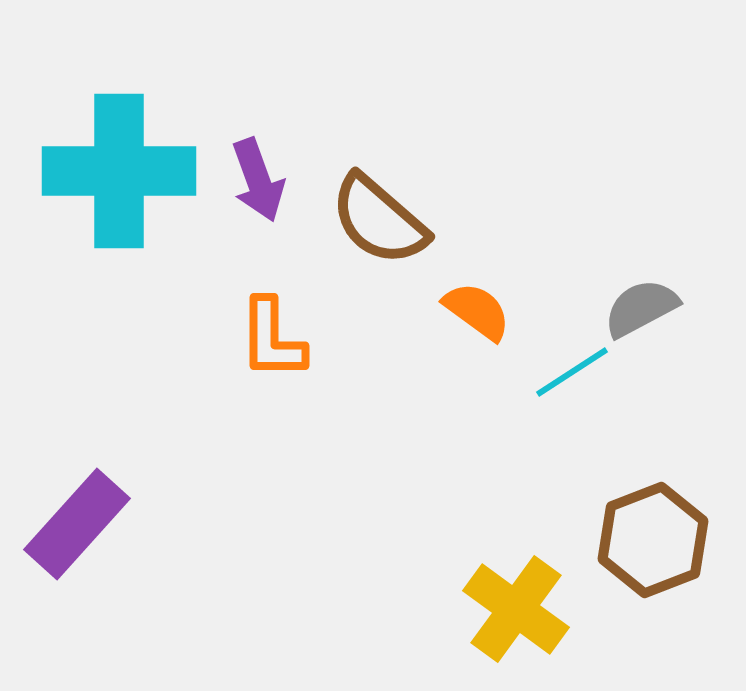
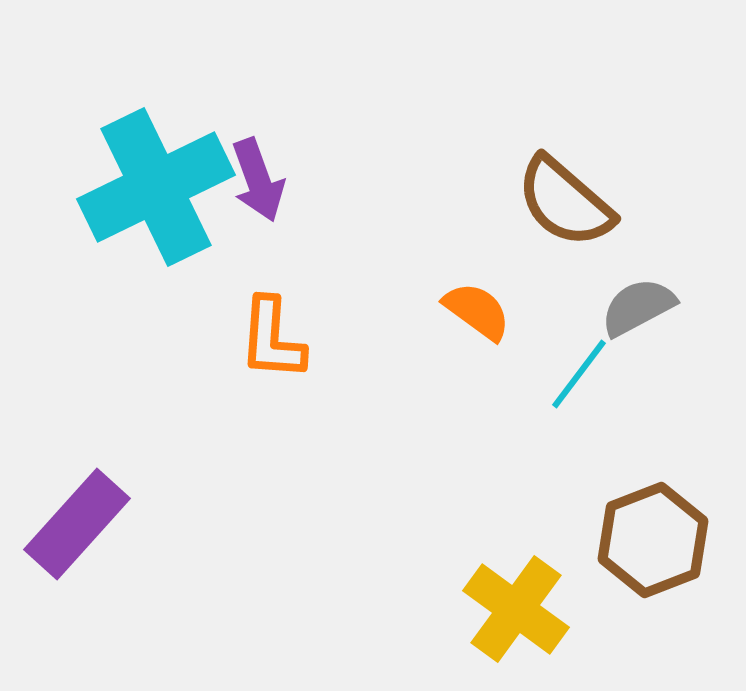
cyan cross: moved 37 px right, 16 px down; rotated 26 degrees counterclockwise
brown semicircle: moved 186 px right, 18 px up
gray semicircle: moved 3 px left, 1 px up
orange L-shape: rotated 4 degrees clockwise
cyan line: moved 7 px right, 2 px down; rotated 20 degrees counterclockwise
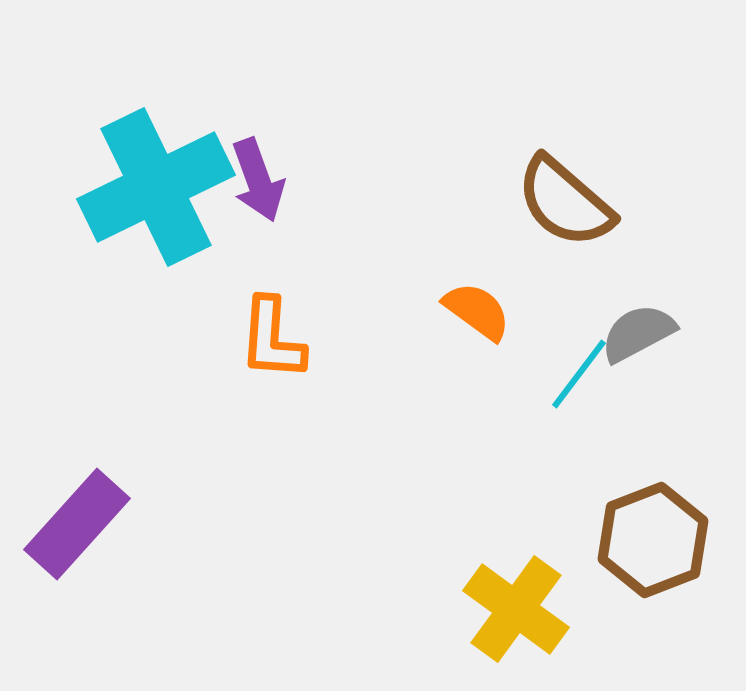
gray semicircle: moved 26 px down
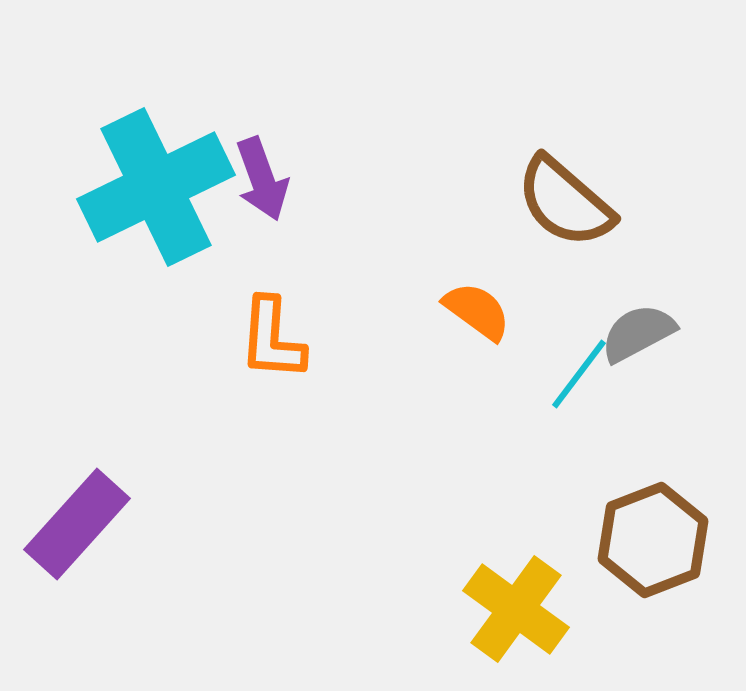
purple arrow: moved 4 px right, 1 px up
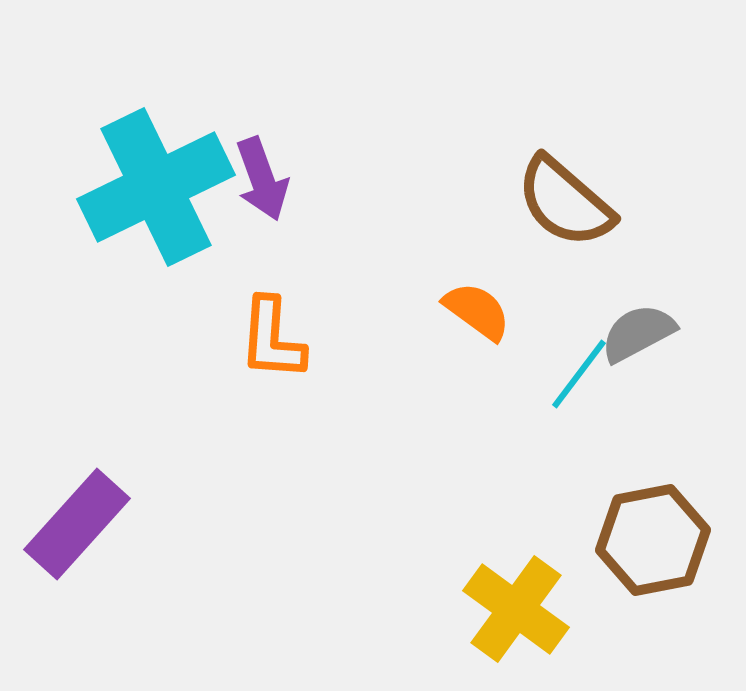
brown hexagon: rotated 10 degrees clockwise
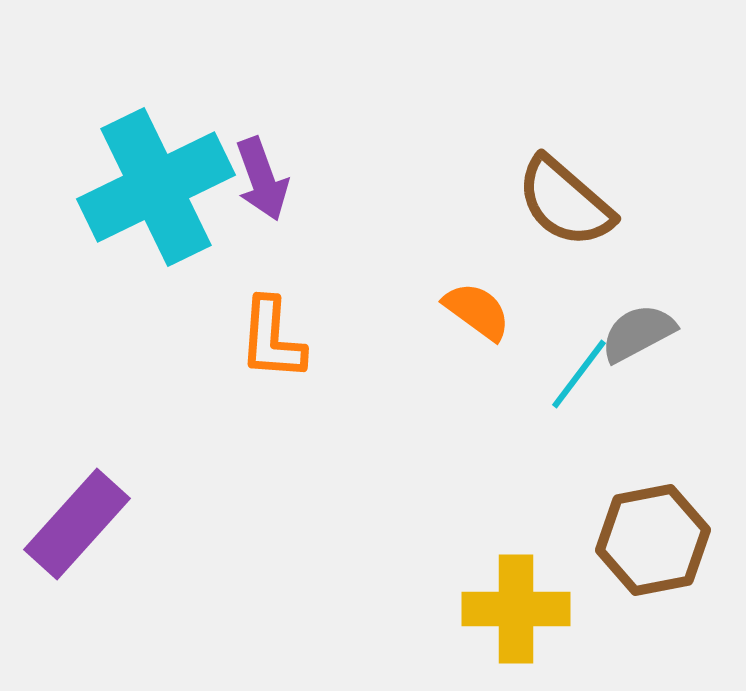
yellow cross: rotated 36 degrees counterclockwise
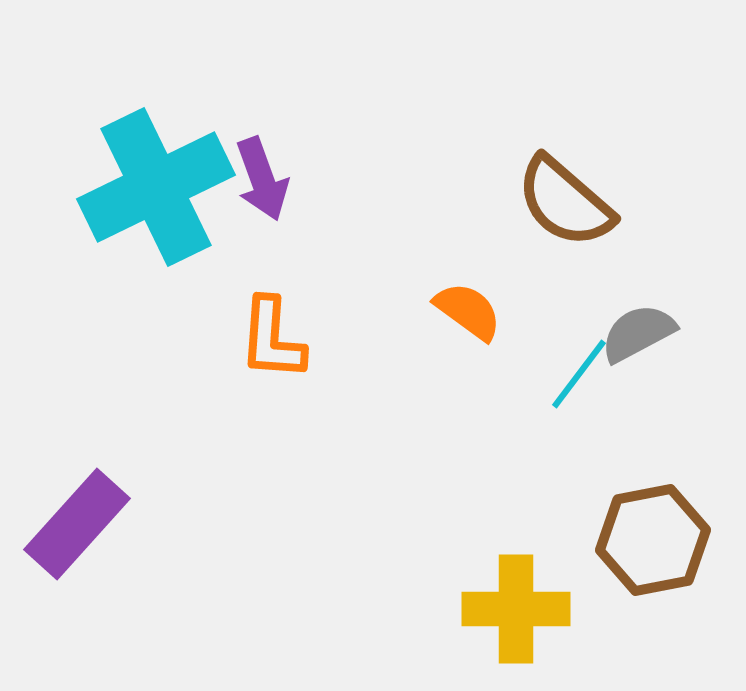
orange semicircle: moved 9 px left
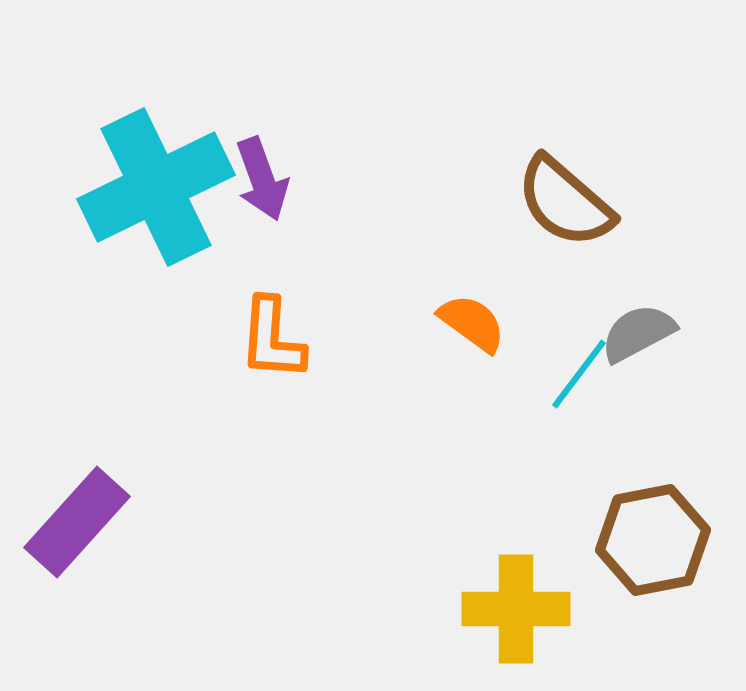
orange semicircle: moved 4 px right, 12 px down
purple rectangle: moved 2 px up
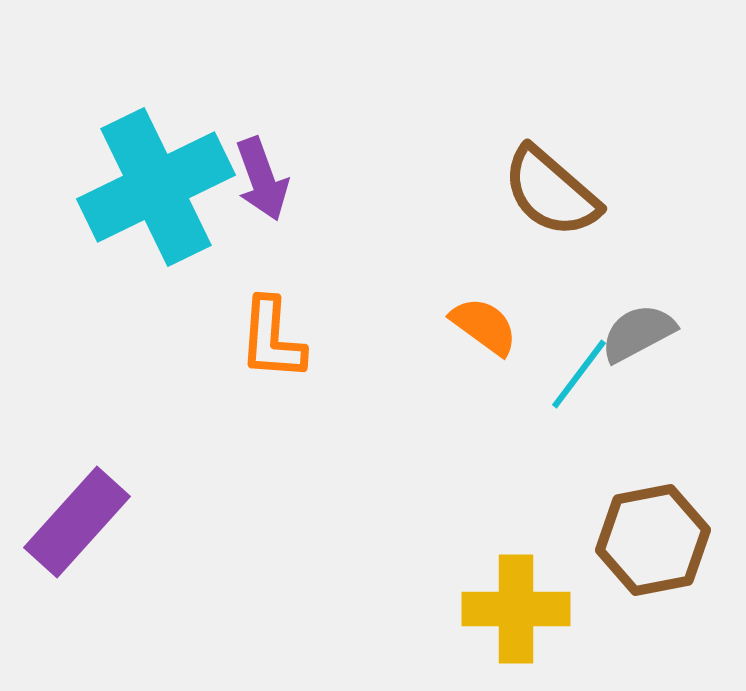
brown semicircle: moved 14 px left, 10 px up
orange semicircle: moved 12 px right, 3 px down
